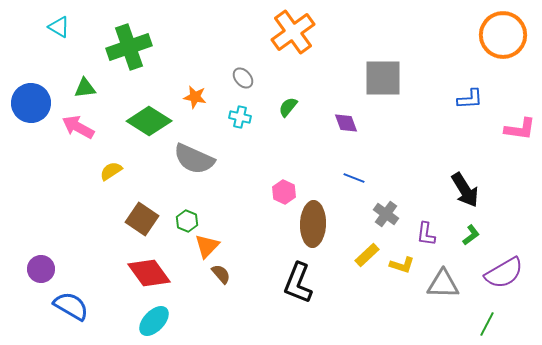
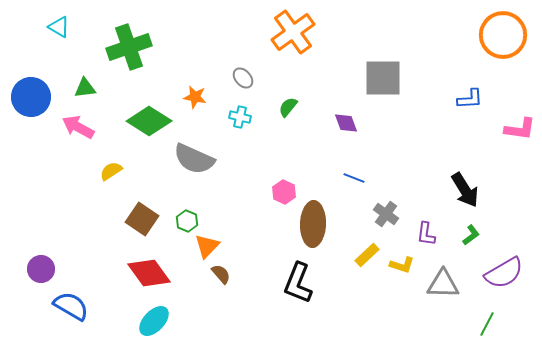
blue circle: moved 6 px up
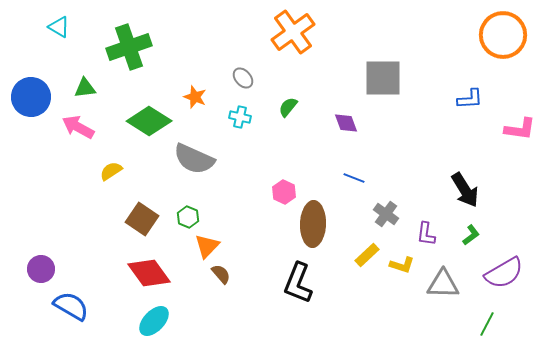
orange star: rotated 10 degrees clockwise
green hexagon: moved 1 px right, 4 px up
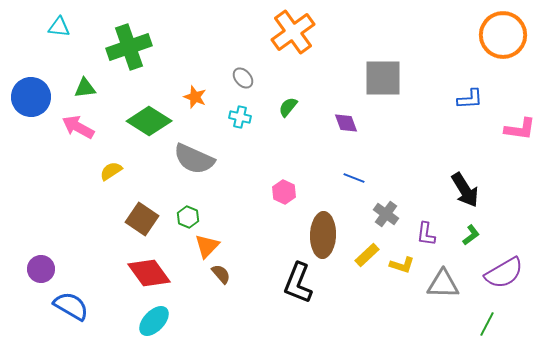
cyan triangle: rotated 25 degrees counterclockwise
brown ellipse: moved 10 px right, 11 px down
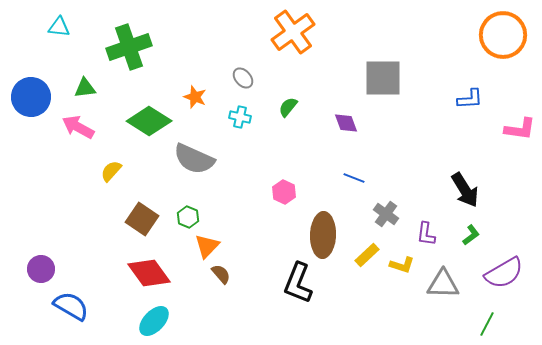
yellow semicircle: rotated 15 degrees counterclockwise
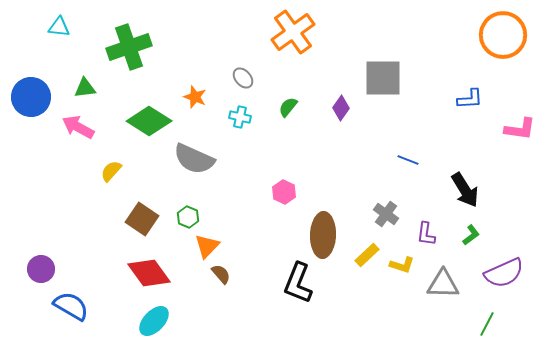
purple diamond: moved 5 px left, 15 px up; rotated 55 degrees clockwise
blue line: moved 54 px right, 18 px up
purple semicircle: rotated 6 degrees clockwise
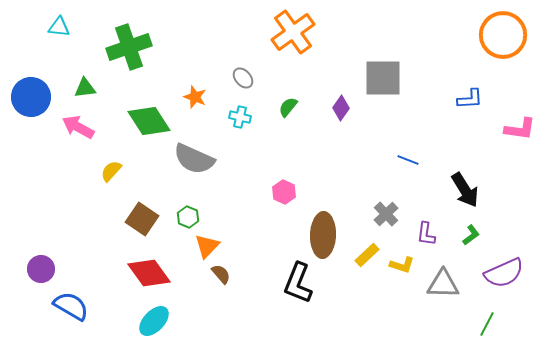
green diamond: rotated 24 degrees clockwise
gray cross: rotated 10 degrees clockwise
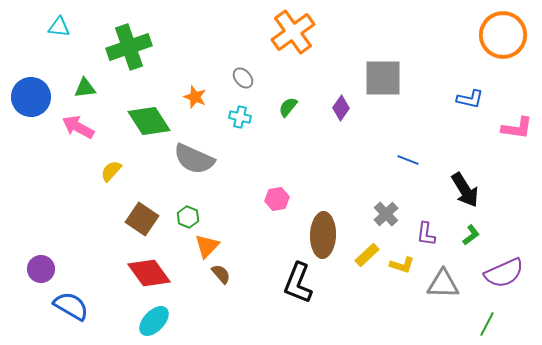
blue L-shape: rotated 16 degrees clockwise
pink L-shape: moved 3 px left, 1 px up
pink hexagon: moved 7 px left, 7 px down; rotated 25 degrees clockwise
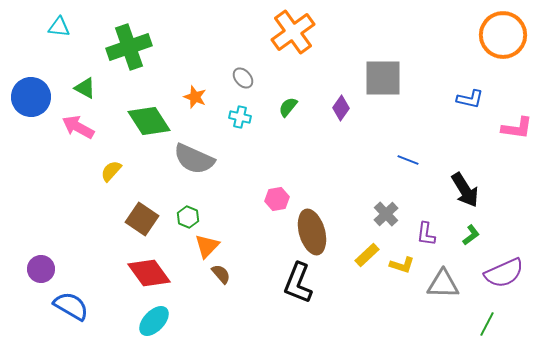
green triangle: rotated 35 degrees clockwise
brown ellipse: moved 11 px left, 3 px up; rotated 18 degrees counterclockwise
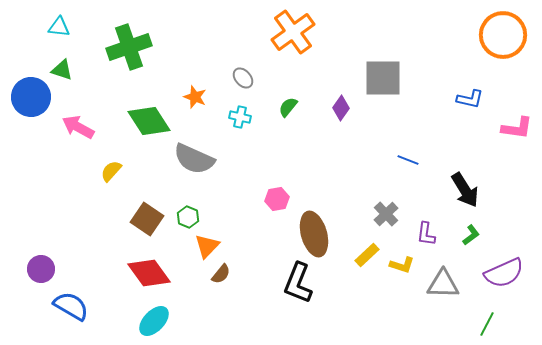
green triangle: moved 23 px left, 18 px up; rotated 10 degrees counterclockwise
brown square: moved 5 px right
brown ellipse: moved 2 px right, 2 px down
brown semicircle: rotated 80 degrees clockwise
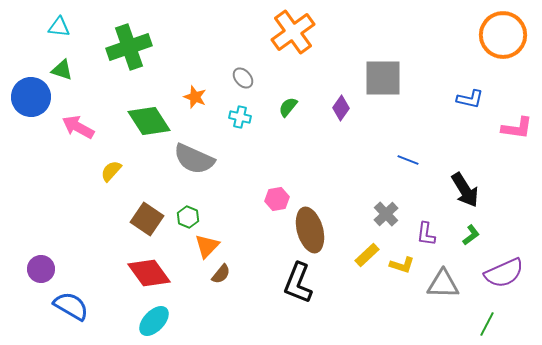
brown ellipse: moved 4 px left, 4 px up
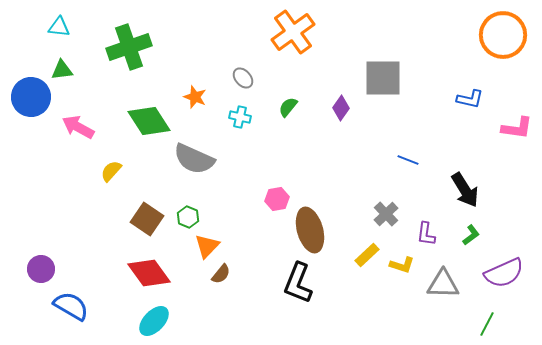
green triangle: rotated 25 degrees counterclockwise
